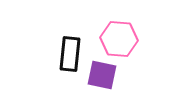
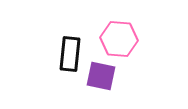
purple square: moved 1 px left, 1 px down
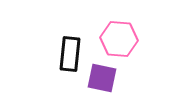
purple square: moved 1 px right, 2 px down
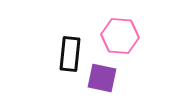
pink hexagon: moved 1 px right, 3 px up
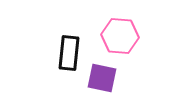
black rectangle: moved 1 px left, 1 px up
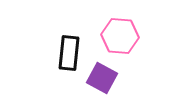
purple square: rotated 16 degrees clockwise
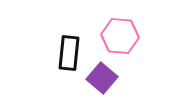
purple square: rotated 12 degrees clockwise
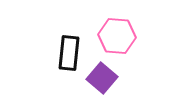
pink hexagon: moved 3 px left
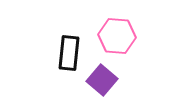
purple square: moved 2 px down
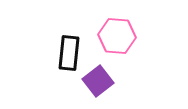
purple square: moved 4 px left, 1 px down; rotated 12 degrees clockwise
